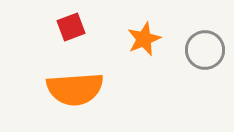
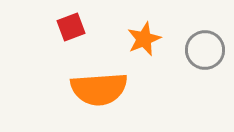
orange semicircle: moved 24 px right
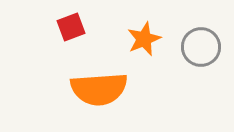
gray circle: moved 4 px left, 3 px up
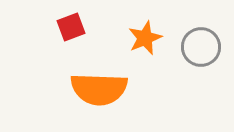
orange star: moved 1 px right, 1 px up
orange semicircle: rotated 6 degrees clockwise
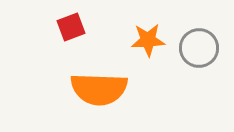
orange star: moved 3 px right, 2 px down; rotated 20 degrees clockwise
gray circle: moved 2 px left, 1 px down
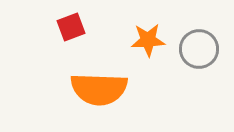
gray circle: moved 1 px down
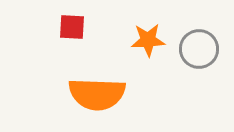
red square: moved 1 px right; rotated 24 degrees clockwise
orange semicircle: moved 2 px left, 5 px down
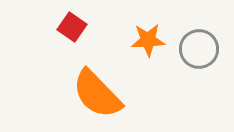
red square: rotated 32 degrees clockwise
orange semicircle: rotated 44 degrees clockwise
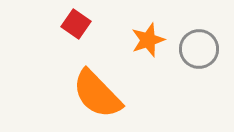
red square: moved 4 px right, 3 px up
orange star: rotated 16 degrees counterclockwise
